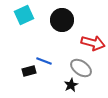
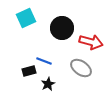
cyan square: moved 2 px right, 3 px down
black circle: moved 8 px down
red arrow: moved 2 px left, 1 px up
black star: moved 23 px left, 1 px up
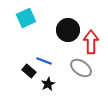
black circle: moved 6 px right, 2 px down
red arrow: rotated 105 degrees counterclockwise
black rectangle: rotated 56 degrees clockwise
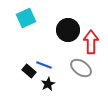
blue line: moved 4 px down
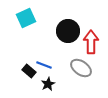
black circle: moved 1 px down
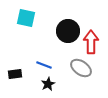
cyan square: rotated 36 degrees clockwise
black rectangle: moved 14 px left, 3 px down; rotated 48 degrees counterclockwise
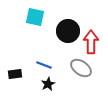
cyan square: moved 9 px right, 1 px up
